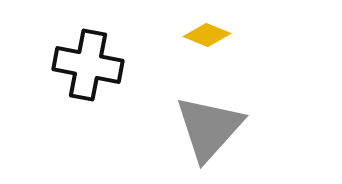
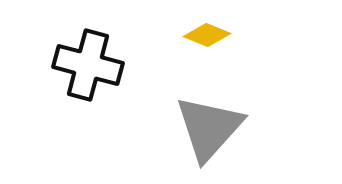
black cross: rotated 4 degrees clockwise
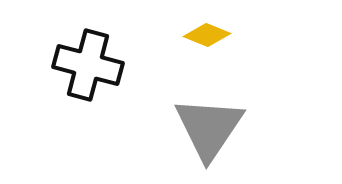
gray triangle: rotated 8 degrees counterclockwise
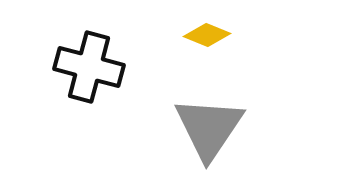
black cross: moved 1 px right, 2 px down
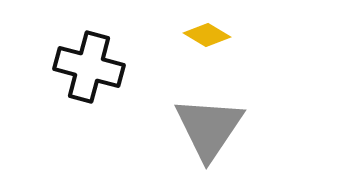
yellow diamond: rotated 9 degrees clockwise
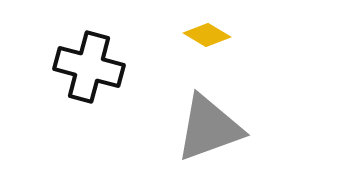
gray triangle: rotated 36 degrees clockwise
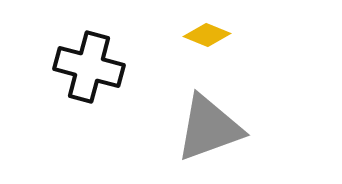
yellow diamond: rotated 9 degrees counterclockwise
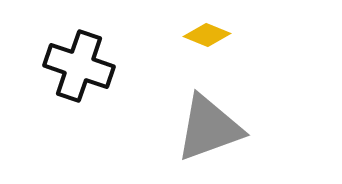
black cross: moved 10 px left, 1 px up; rotated 4 degrees clockwise
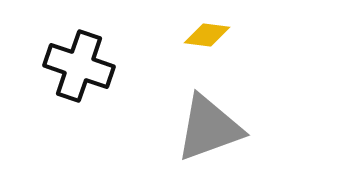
yellow diamond: rotated 15 degrees counterclockwise
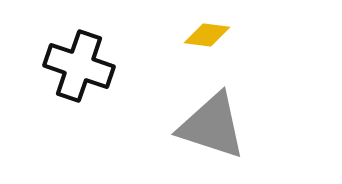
gray triangle: moved 3 px right, 2 px up; rotated 38 degrees clockwise
